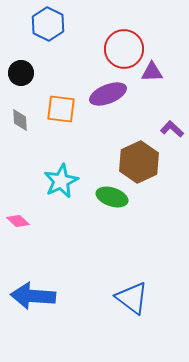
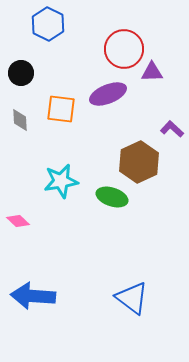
cyan star: rotated 16 degrees clockwise
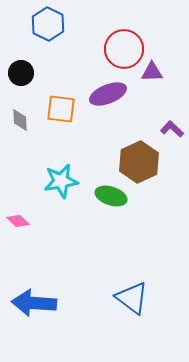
green ellipse: moved 1 px left, 1 px up
blue arrow: moved 1 px right, 7 px down
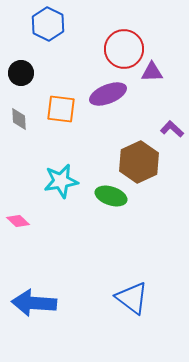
gray diamond: moved 1 px left, 1 px up
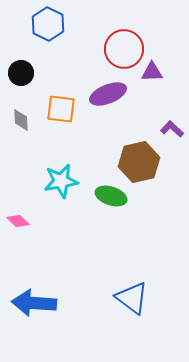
gray diamond: moved 2 px right, 1 px down
brown hexagon: rotated 12 degrees clockwise
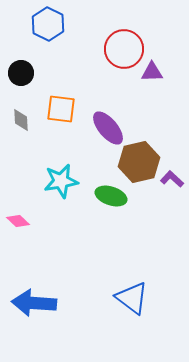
purple ellipse: moved 34 px down; rotated 72 degrees clockwise
purple L-shape: moved 50 px down
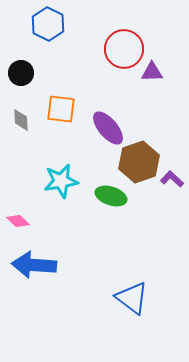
brown hexagon: rotated 6 degrees counterclockwise
blue arrow: moved 38 px up
